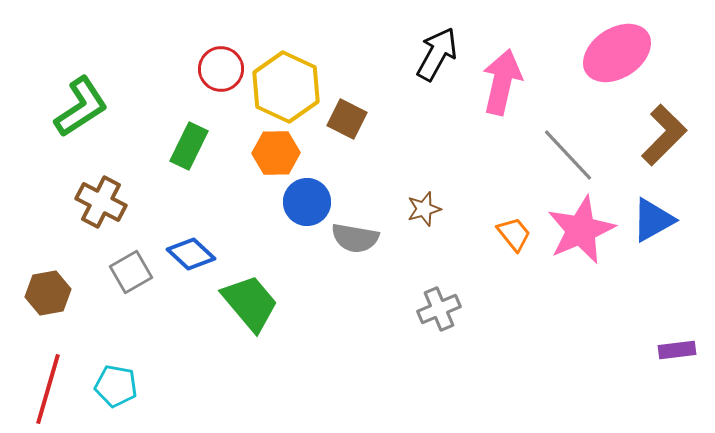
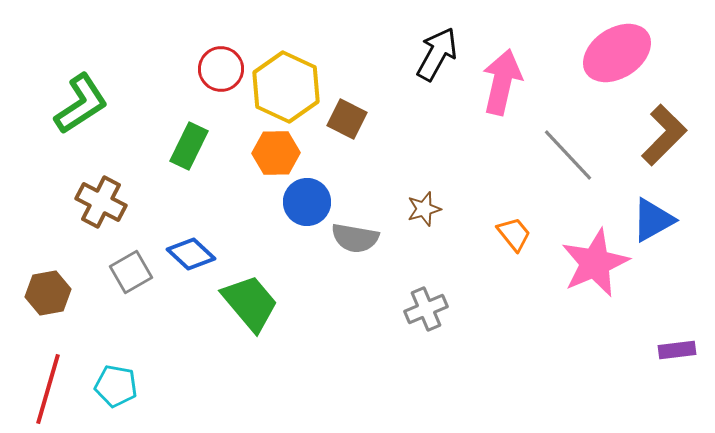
green L-shape: moved 3 px up
pink star: moved 14 px right, 33 px down
gray cross: moved 13 px left
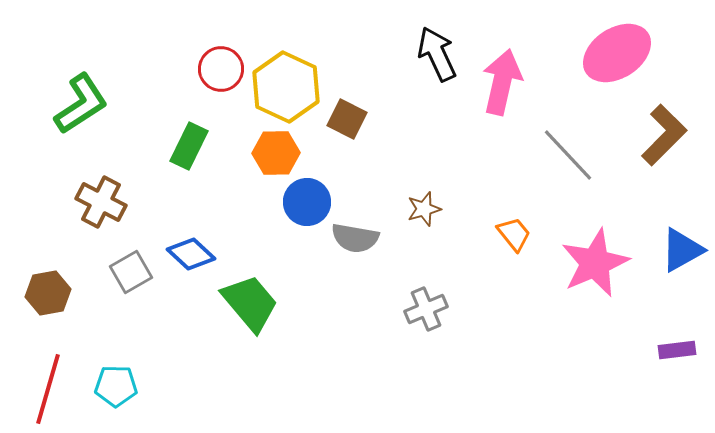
black arrow: rotated 54 degrees counterclockwise
blue triangle: moved 29 px right, 30 px down
cyan pentagon: rotated 9 degrees counterclockwise
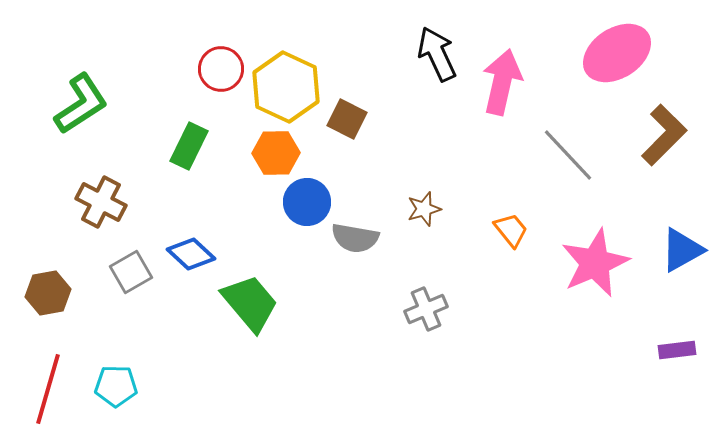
orange trapezoid: moved 3 px left, 4 px up
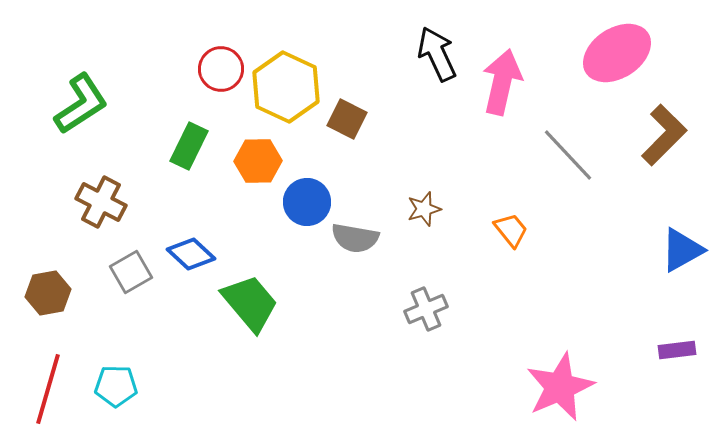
orange hexagon: moved 18 px left, 8 px down
pink star: moved 35 px left, 124 px down
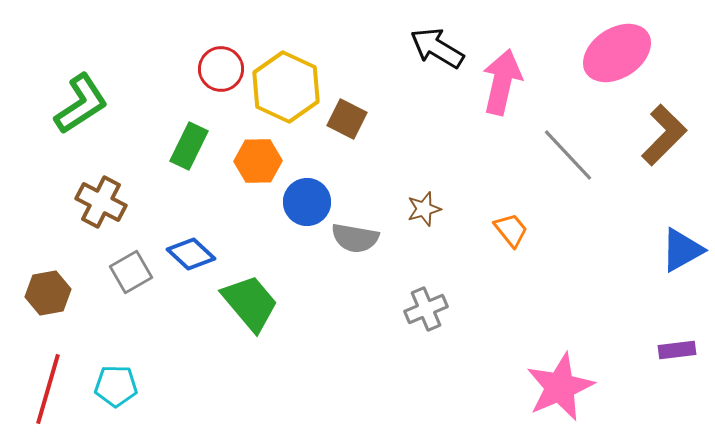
black arrow: moved 6 px up; rotated 34 degrees counterclockwise
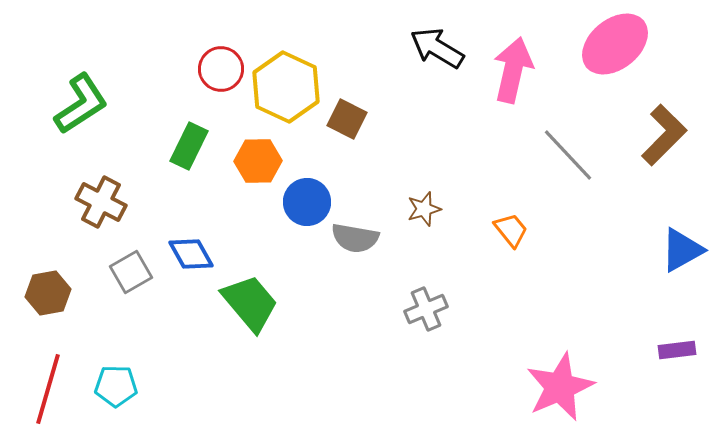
pink ellipse: moved 2 px left, 9 px up; rotated 6 degrees counterclockwise
pink arrow: moved 11 px right, 12 px up
blue diamond: rotated 18 degrees clockwise
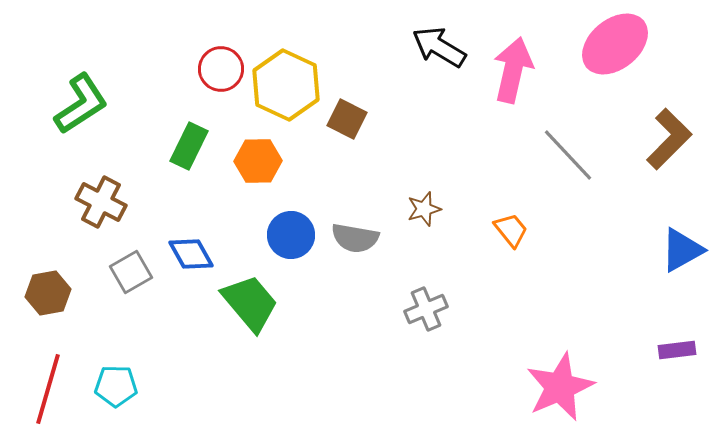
black arrow: moved 2 px right, 1 px up
yellow hexagon: moved 2 px up
brown L-shape: moved 5 px right, 4 px down
blue circle: moved 16 px left, 33 px down
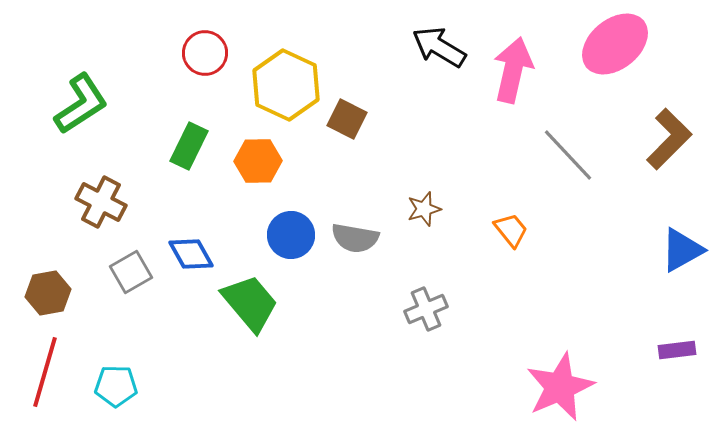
red circle: moved 16 px left, 16 px up
red line: moved 3 px left, 17 px up
